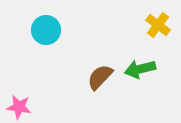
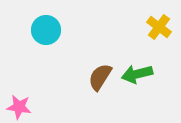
yellow cross: moved 1 px right, 2 px down
green arrow: moved 3 px left, 5 px down
brown semicircle: rotated 12 degrees counterclockwise
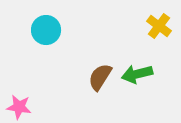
yellow cross: moved 1 px up
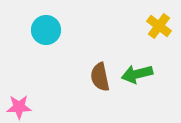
brown semicircle: rotated 44 degrees counterclockwise
pink star: rotated 10 degrees counterclockwise
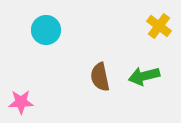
green arrow: moved 7 px right, 2 px down
pink star: moved 2 px right, 5 px up
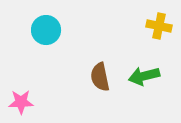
yellow cross: rotated 25 degrees counterclockwise
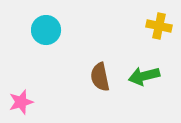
pink star: rotated 15 degrees counterclockwise
